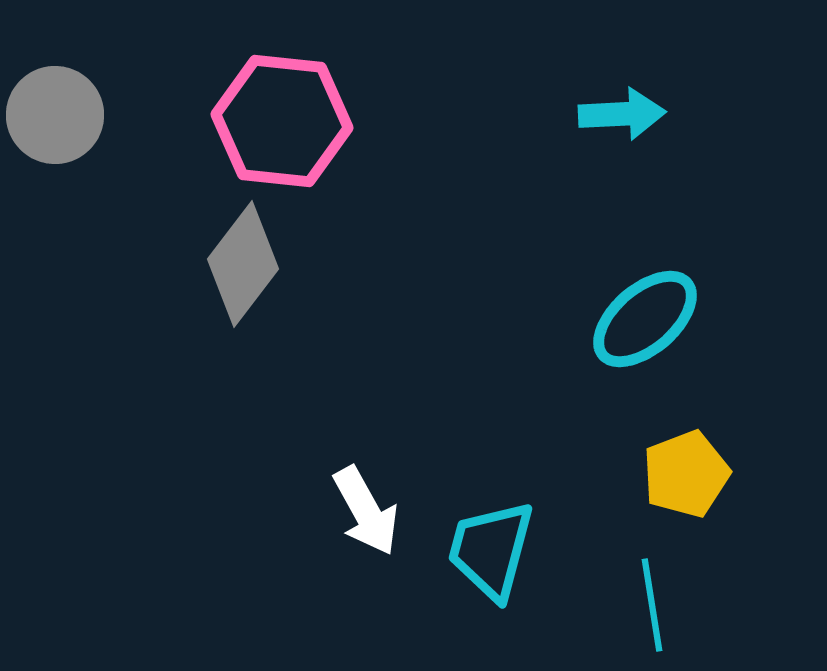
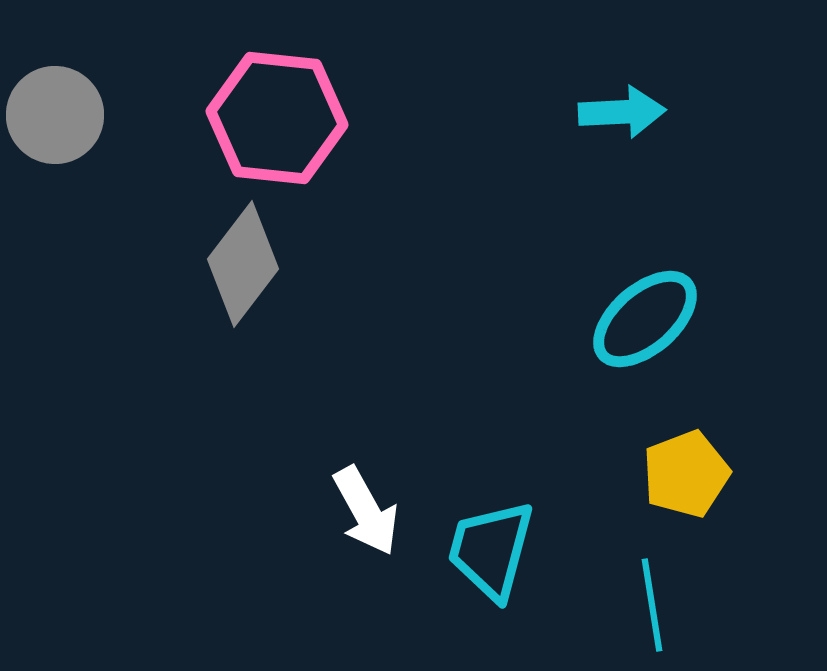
cyan arrow: moved 2 px up
pink hexagon: moved 5 px left, 3 px up
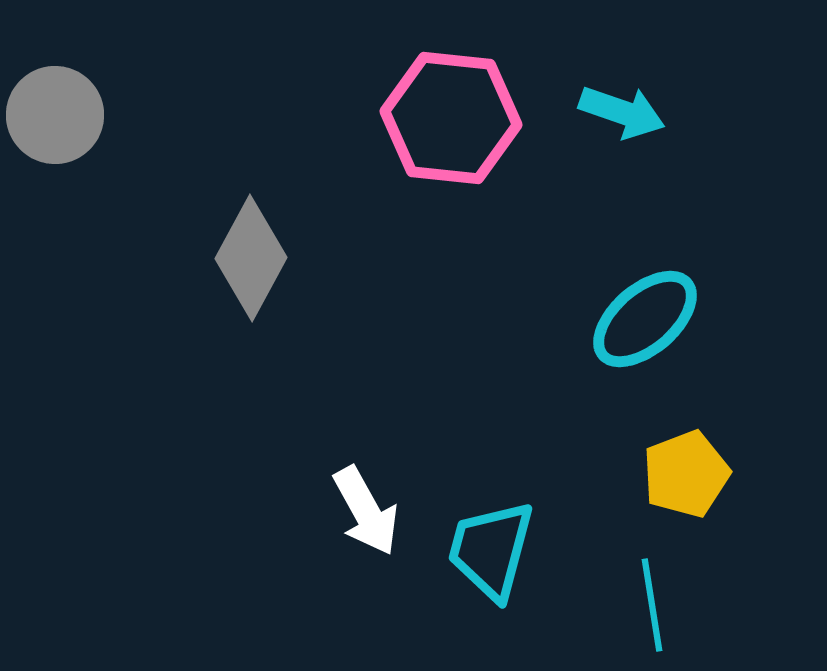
cyan arrow: rotated 22 degrees clockwise
pink hexagon: moved 174 px right
gray diamond: moved 8 px right, 6 px up; rotated 9 degrees counterclockwise
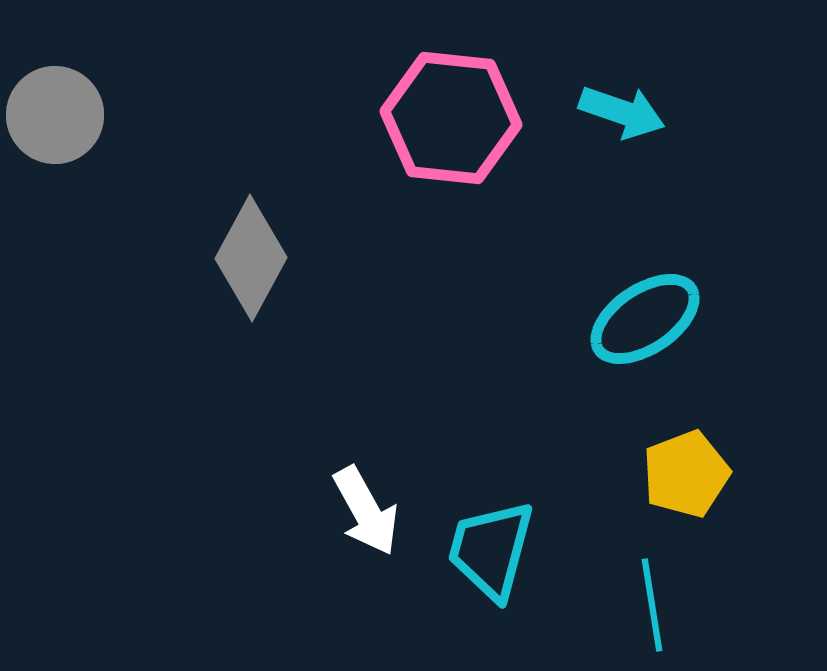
cyan ellipse: rotated 7 degrees clockwise
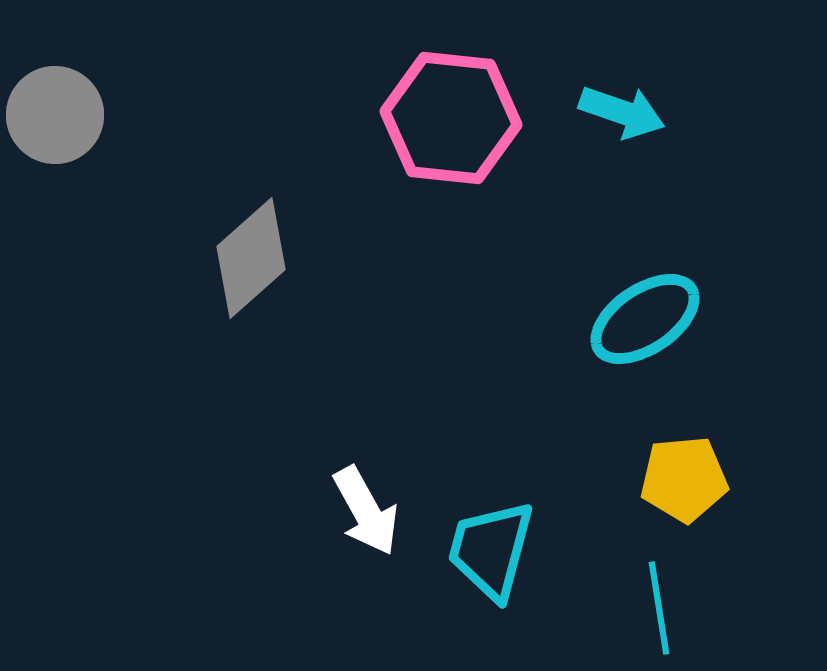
gray diamond: rotated 20 degrees clockwise
yellow pentagon: moved 2 px left, 5 px down; rotated 16 degrees clockwise
cyan line: moved 7 px right, 3 px down
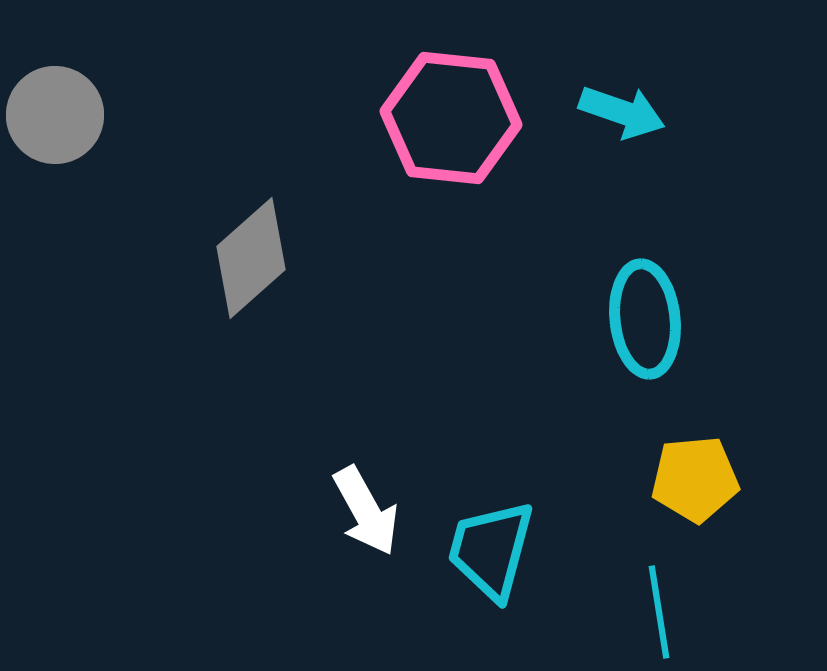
cyan ellipse: rotated 62 degrees counterclockwise
yellow pentagon: moved 11 px right
cyan line: moved 4 px down
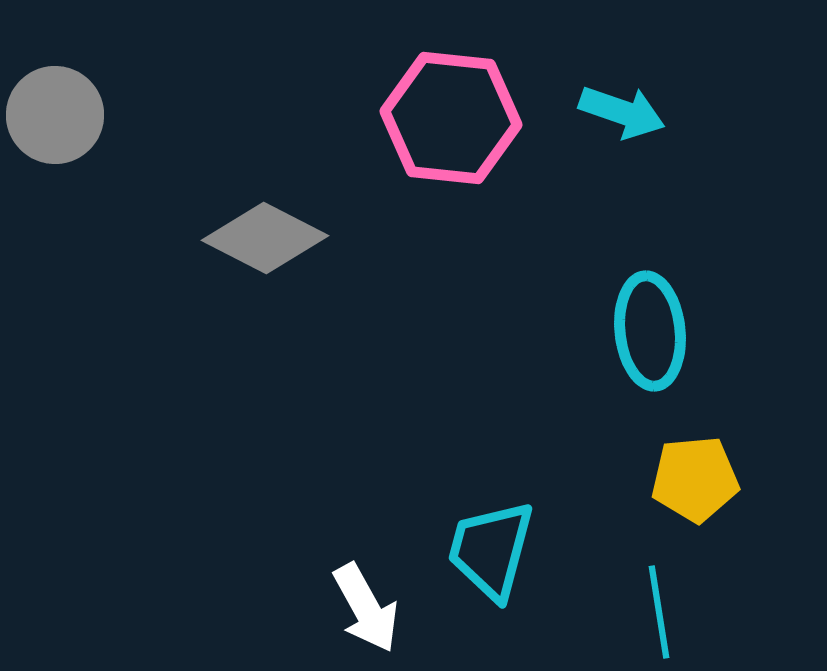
gray diamond: moved 14 px right, 20 px up; rotated 69 degrees clockwise
cyan ellipse: moved 5 px right, 12 px down
white arrow: moved 97 px down
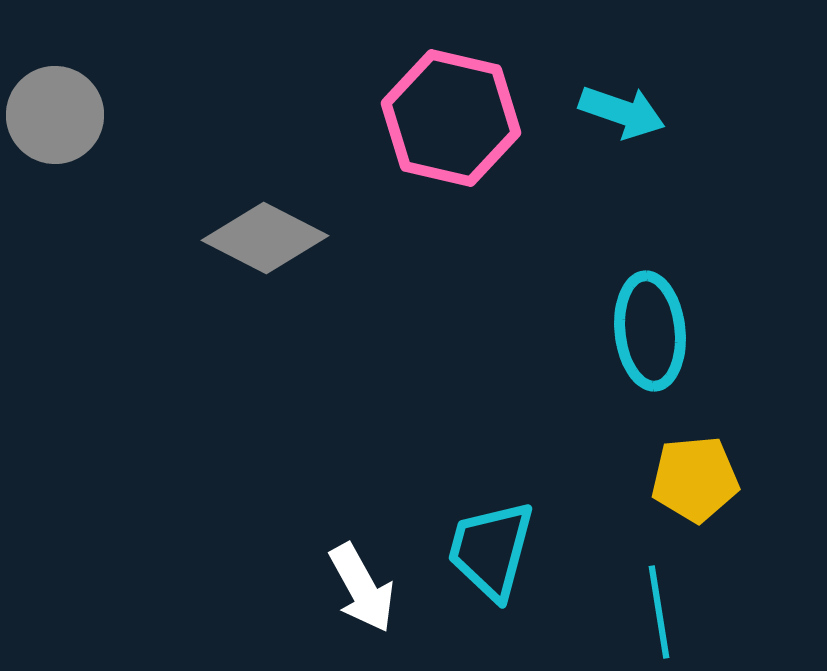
pink hexagon: rotated 7 degrees clockwise
white arrow: moved 4 px left, 20 px up
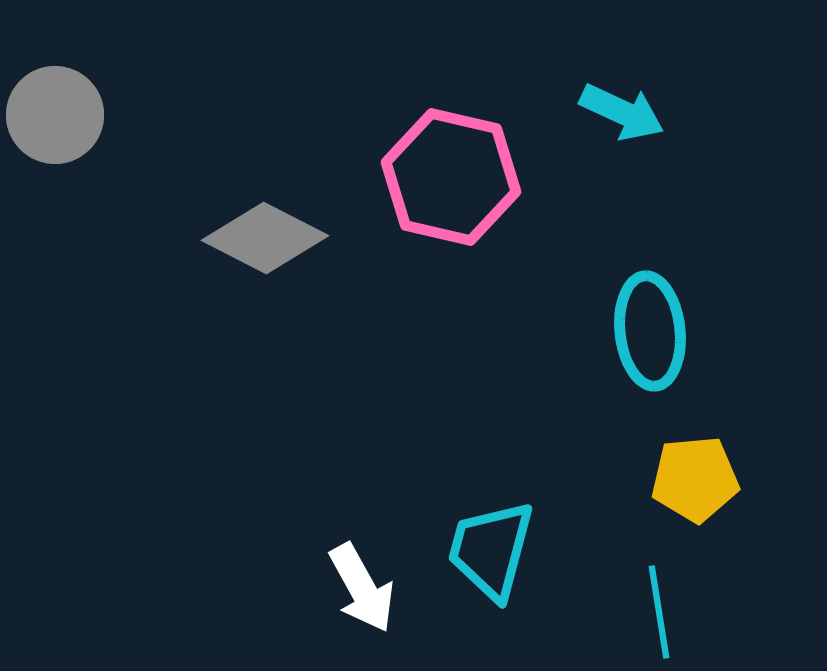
cyan arrow: rotated 6 degrees clockwise
pink hexagon: moved 59 px down
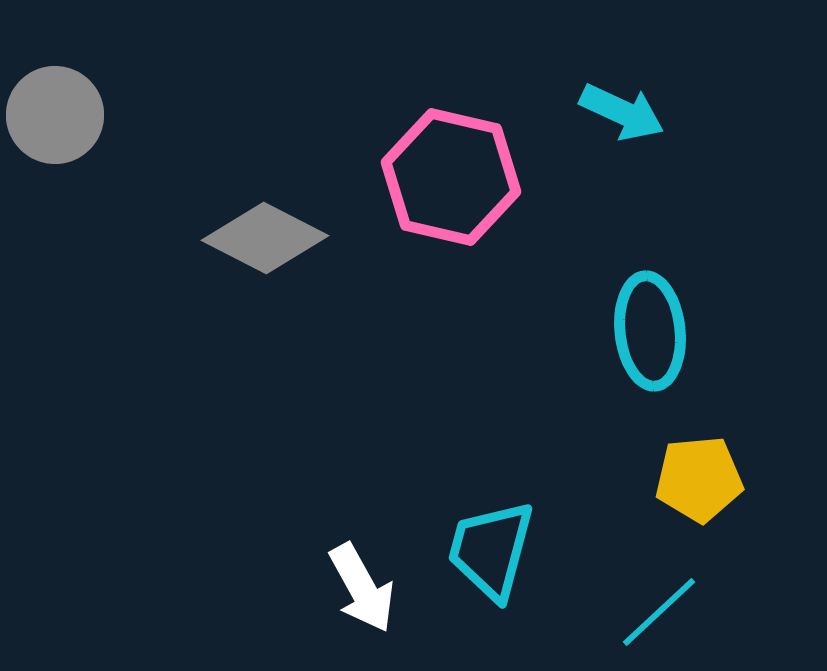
yellow pentagon: moved 4 px right
cyan line: rotated 56 degrees clockwise
